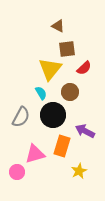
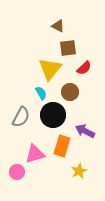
brown square: moved 1 px right, 1 px up
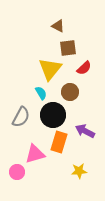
orange rectangle: moved 3 px left, 4 px up
yellow star: rotated 21 degrees clockwise
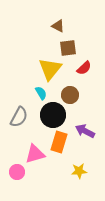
brown circle: moved 3 px down
gray semicircle: moved 2 px left
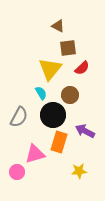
red semicircle: moved 2 px left
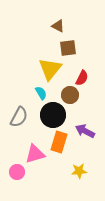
red semicircle: moved 10 px down; rotated 21 degrees counterclockwise
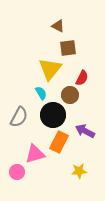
orange rectangle: rotated 10 degrees clockwise
